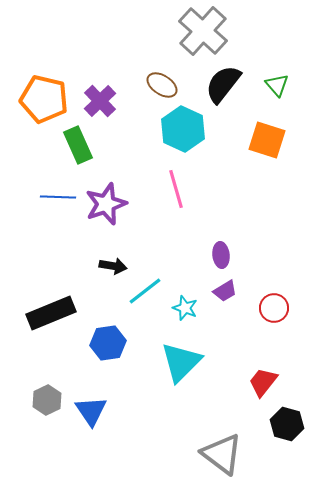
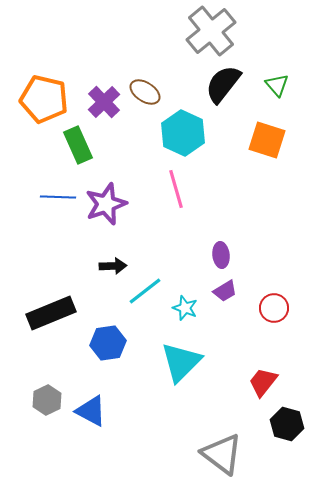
gray cross: moved 8 px right; rotated 9 degrees clockwise
brown ellipse: moved 17 px left, 7 px down
purple cross: moved 4 px right, 1 px down
cyan hexagon: moved 4 px down
black arrow: rotated 12 degrees counterclockwise
blue triangle: rotated 28 degrees counterclockwise
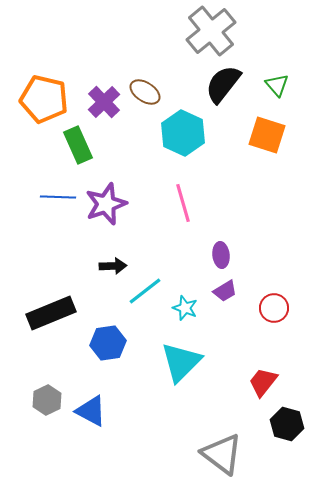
orange square: moved 5 px up
pink line: moved 7 px right, 14 px down
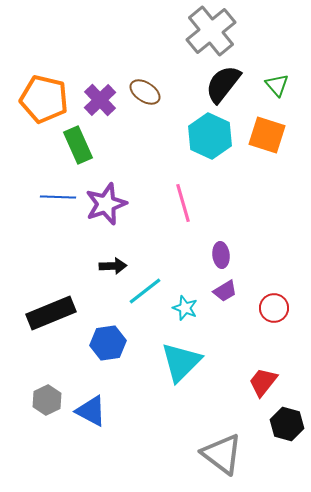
purple cross: moved 4 px left, 2 px up
cyan hexagon: moved 27 px right, 3 px down
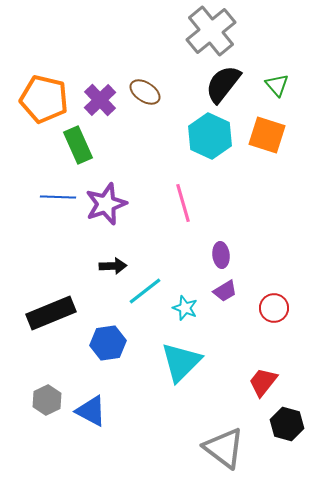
gray triangle: moved 2 px right, 6 px up
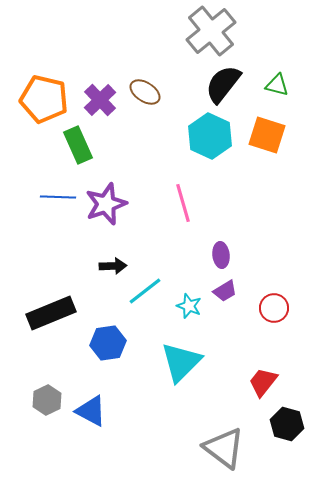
green triangle: rotated 35 degrees counterclockwise
cyan star: moved 4 px right, 2 px up
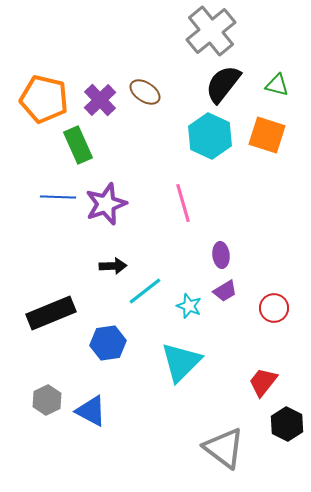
black hexagon: rotated 12 degrees clockwise
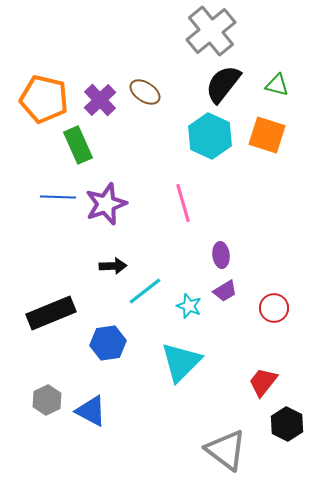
gray triangle: moved 2 px right, 2 px down
